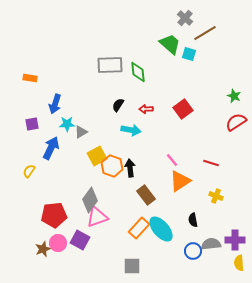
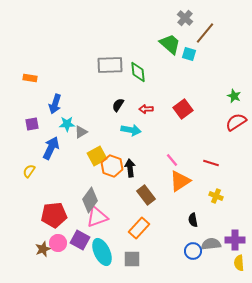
brown line at (205, 33): rotated 20 degrees counterclockwise
cyan ellipse at (161, 229): moved 59 px left, 23 px down; rotated 16 degrees clockwise
gray square at (132, 266): moved 7 px up
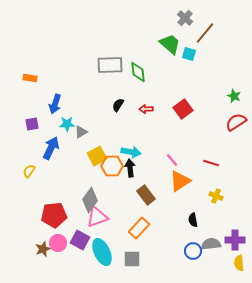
cyan arrow at (131, 130): moved 22 px down
orange hexagon at (112, 166): rotated 20 degrees counterclockwise
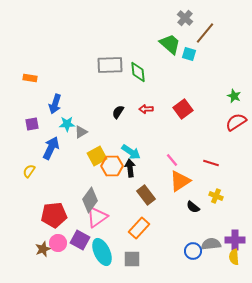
black semicircle at (118, 105): moved 7 px down
cyan arrow at (131, 152): rotated 24 degrees clockwise
pink triangle at (97, 217): rotated 15 degrees counterclockwise
black semicircle at (193, 220): moved 13 px up; rotated 40 degrees counterclockwise
yellow semicircle at (239, 263): moved 5 px left, 6 px up
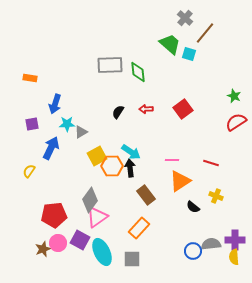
pink line at (172, 160): rotated 48 degrees counterclockwise
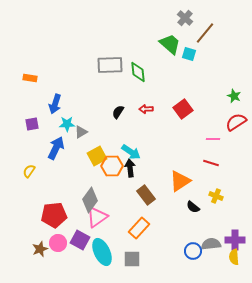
blue arrow at (51, 148): moved 5 px right
pink line at (172, 160): moved 41 px right, 21 px up
brown star at (43, 249): moved 3 px left
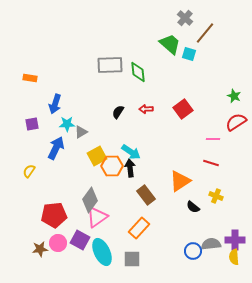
brown star at (40, 249): rotated 14 degrees clockwise
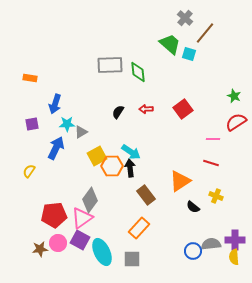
pink triangle at (97, 217): moved 15 px left, 1 px down
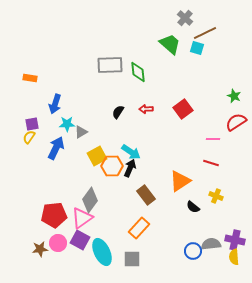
brown line at (205, 33): rotated 25 degrees clockwise
cyan square at (189, 54): moved 8 px right, 6 px up
black arrow at (130, 168): rotated 30 degrees clockwise
yellow semicircle at (29, 171): moved 34 px up
purple cross at (235, 240): rotated 12 degrees clockwise
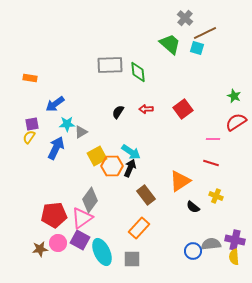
blue arrow at (55, 104): rotated 36 degrees clockwise
